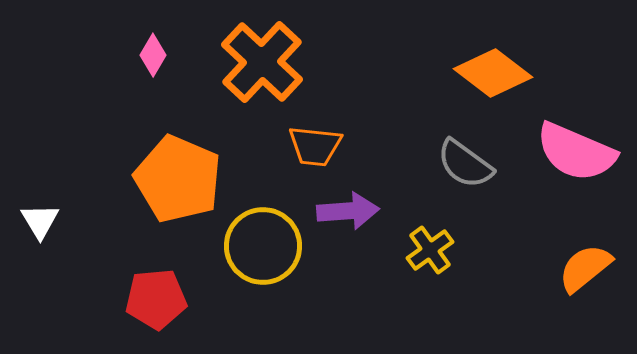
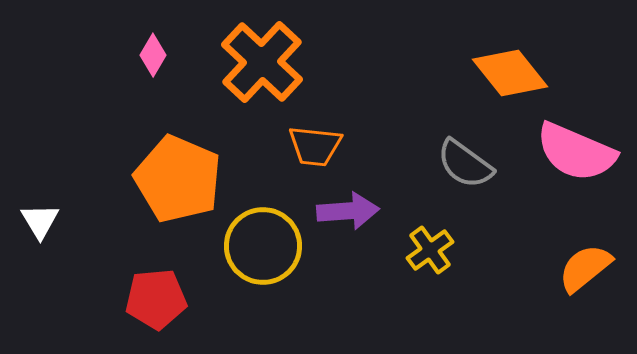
orange diamond: moved 17 px right; rotated 14 degrees clockwise
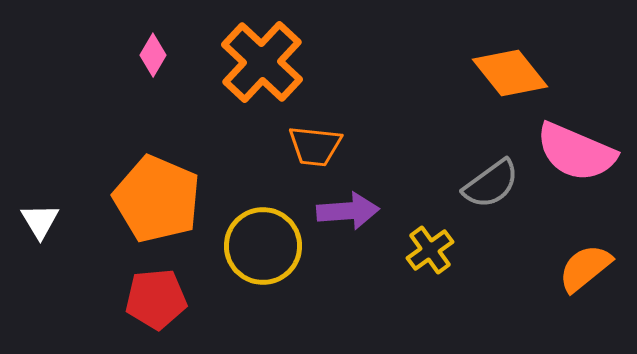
gray semicircle: moved 26 px right, 20 px down; rotated 72 degrees counterclockwise
orange pentagon: moved 21 px left, 20 px down
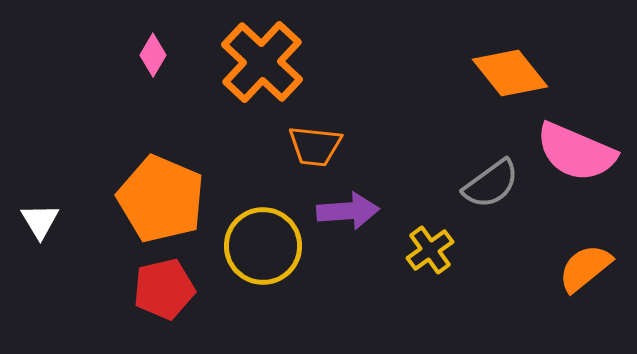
orange pentagon: moved 4 px right
red pentagon: moved 8 px right, 10 px up; rotated 8 degrees counterclockwise
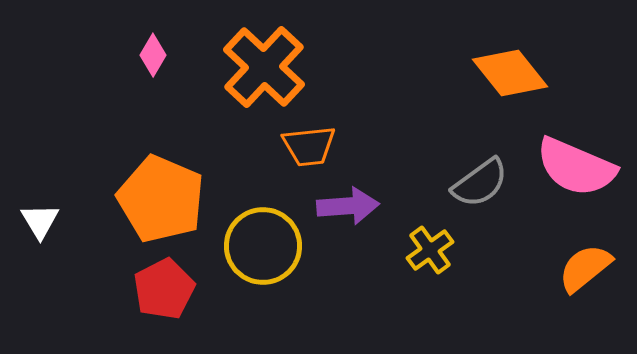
orange cross: moved 2 px right, 5 px down
orange trapezoid: moved 6 px left; rotated 12 degrees counterclockwise
pink semicircle: moved 15 px down
gray semicircle: moved 11 px left, 1 px up
purple arrow: moved 5 px up
red pentagon: rotated 14 degrees counterclockwise
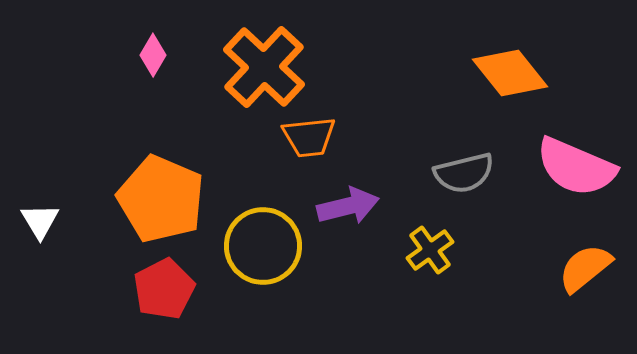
orange trapezoid: moved 9 px up
gray semicircle: moved 16 px left, 10 px up; rotated 22 degrees clockwise
purple arrow: rotated 10 degrees counterclockwise
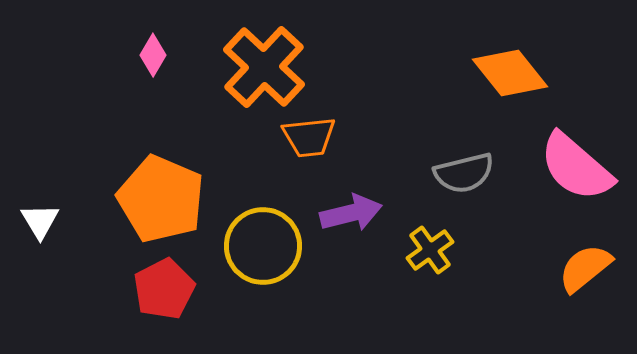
pink semicircle: rotated 18 degrees clockwise
purple arrow: moved 3 px right, 7 px down
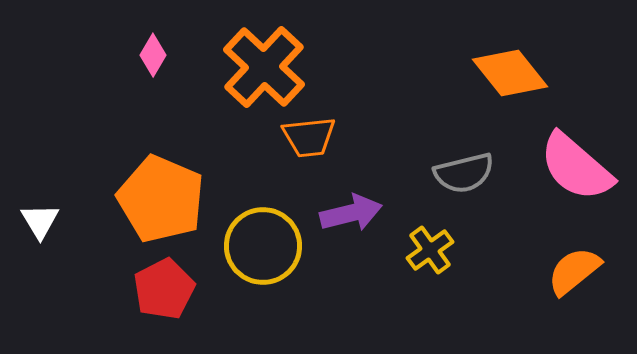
orange semicircle: moved 11 px left, 3 px down
